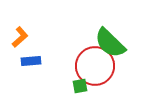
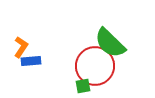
orange L-shape: moved 1 px right, 10 px down; rotated 15 degrees counterclockwise
green square: moved 3 px right
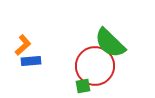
orange L-shape: moved 2 px right, 2 px up; rotated 15 degrees clockwise
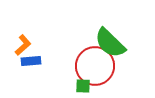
green square: rotated 14 degrees clockwise
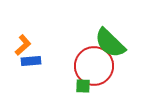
red circle: moved 1 px left
